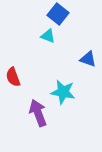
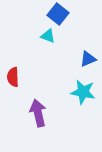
blue triangle: rotated 42 degrees counterclockwise
red semicircle: rotated 18 degrees clockwise
cyan star: moved 20 px right
purple arrow: rotated 8 degrees clockwise
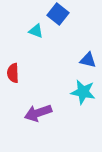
cyan triangle: moved 12 px left, 5 px up
blue triangle: moved 1 px down; rotated 36 degrees clockwise
red semicircle: moved 4 px up
purple arrow: rotated 96 degrees counterclockwise
